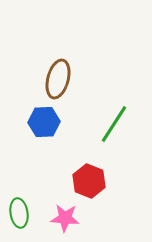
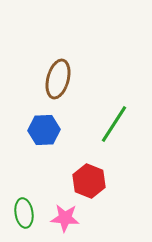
blue hexagon: moved 8 px down
green ellipse: moved 5 px right
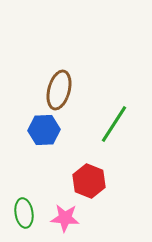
brown ellipse: moved 1 px right, 11 px down
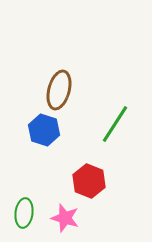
green line: moved 1 px right
blue hexagon: rotated 20 degrees clockwise
green ellipse: rotated 16 degrees clockwise
pink star: rotated 12 degrees clockwise
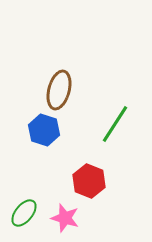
green ellipse: rotated 32 degrees clockwise
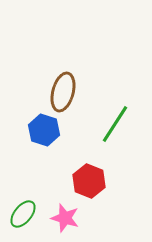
brown ellipse: moved 4 px right, 2 px down
green ellipse: moved 1 px left, 1 px down
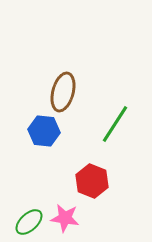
blue hexagon: moved 1 px down; rotated 12 degrees counterclockwise
red hexagon: moved 3 px right
green ellipse: moved 6 px right, 8 px down; rotated 8 degrees clockwise
pink star: rotated 8 degrees counterclockwise
